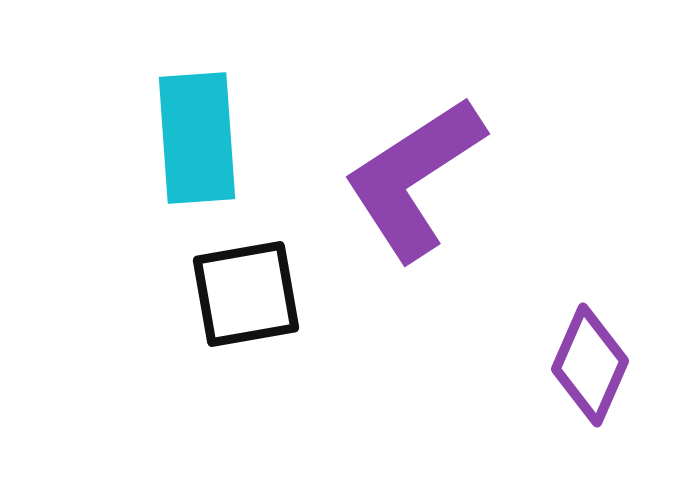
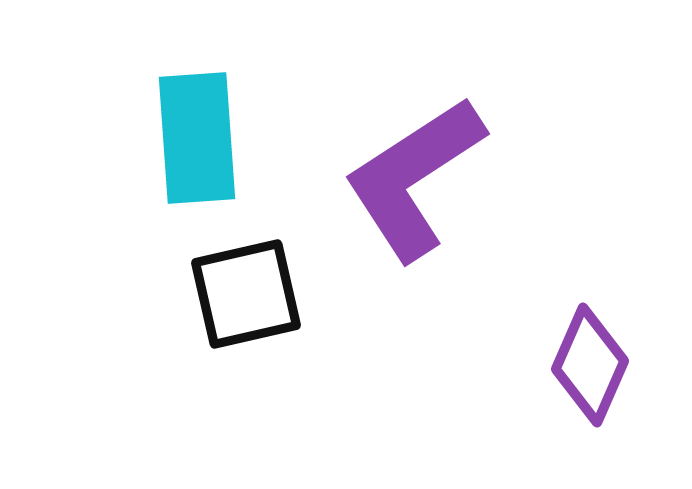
black square: rotated 3 degrees counterclockwise
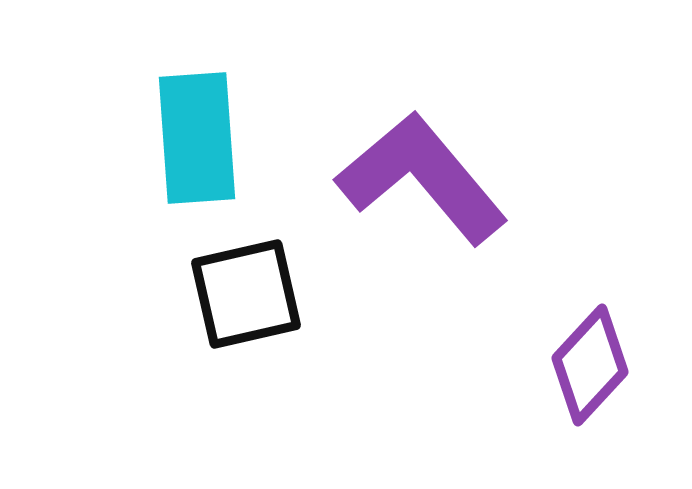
purple L-shape: moved 8 px right; rotated 83 degrees clockwise
purple diamond: rotated 19 degrees clockwise
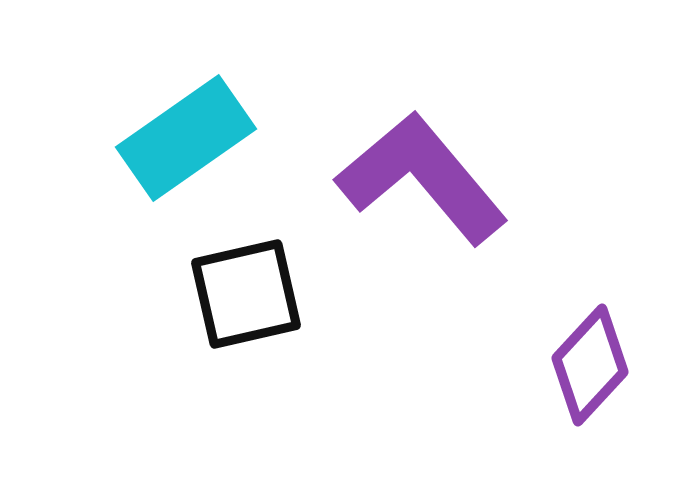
cyan rectangle: moved 11 px left; rotated 59 degrees clockwise
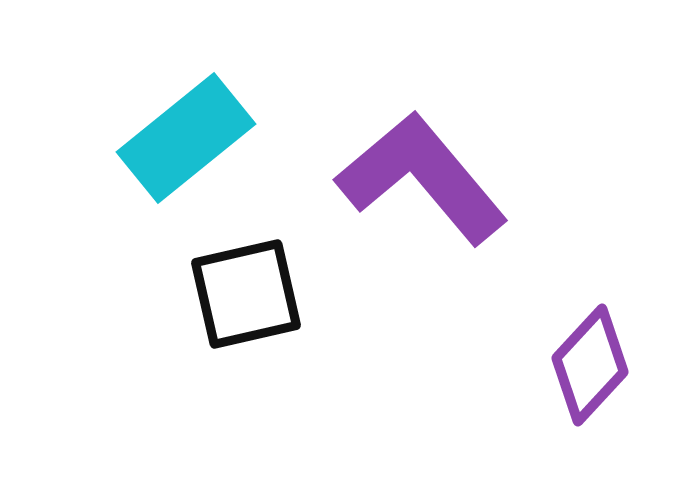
cyan rectangle: rotated 4 degrees counterclockwise
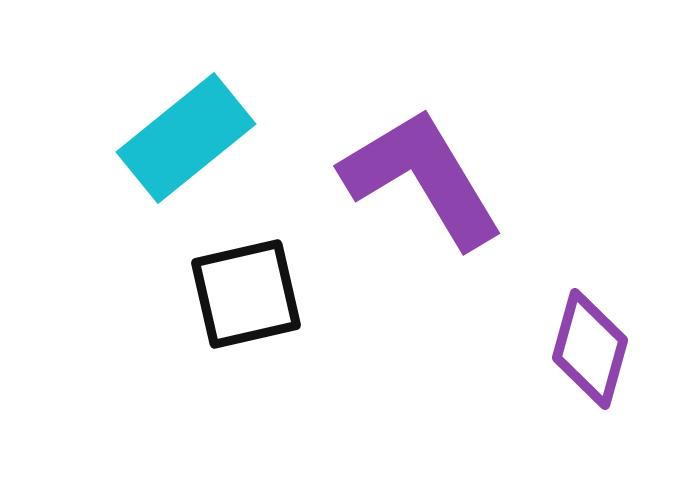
purple L-shape: rotated 9 degrees clockwise
purple diamond: moved 16 px up; rotated 27 degrees counterclockwise
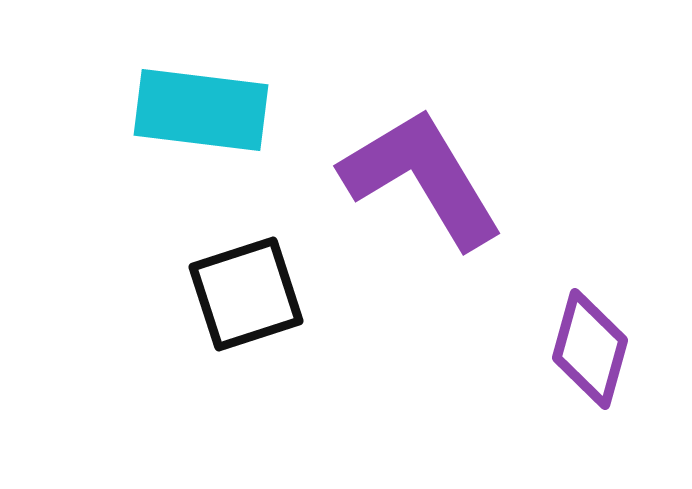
cyan rectangle: moved 15 px right, 28 px up; rotated 46 degrees clockwise
black square: rotated 5 degrees counterclockwise
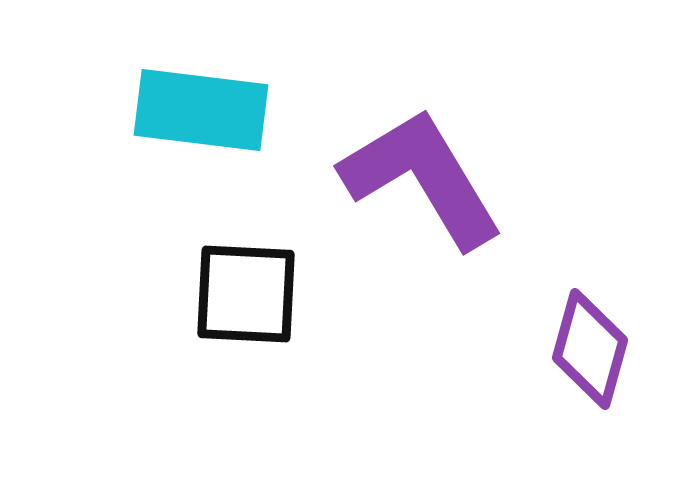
black square: rotated 21 degrees clockwise
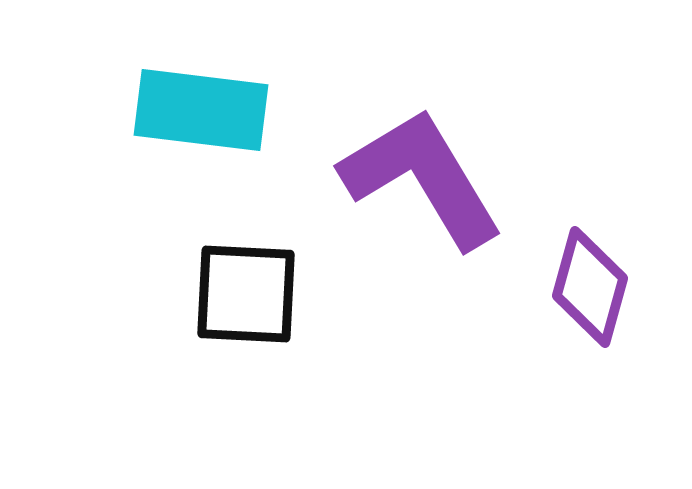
purple diamond: moved 62 px up
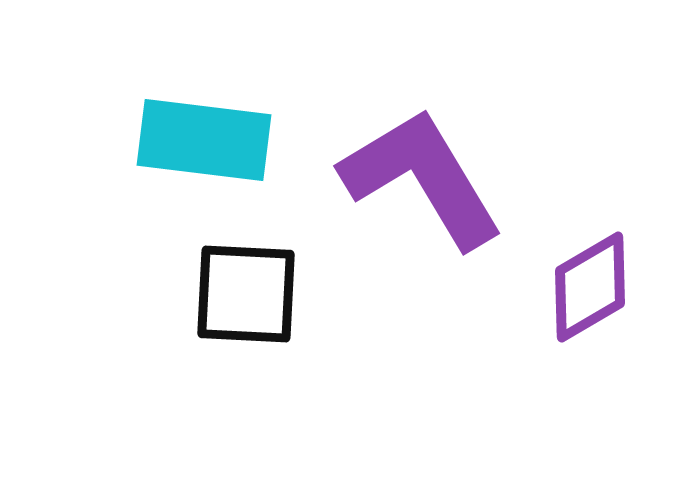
cyan rectangle: moved 3 px right, 30 px down
purple diamond: rotated 44 degrees clockwise
